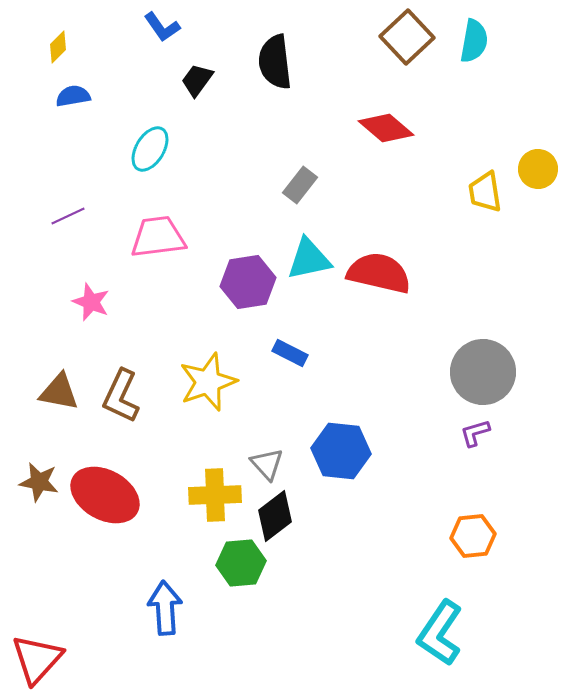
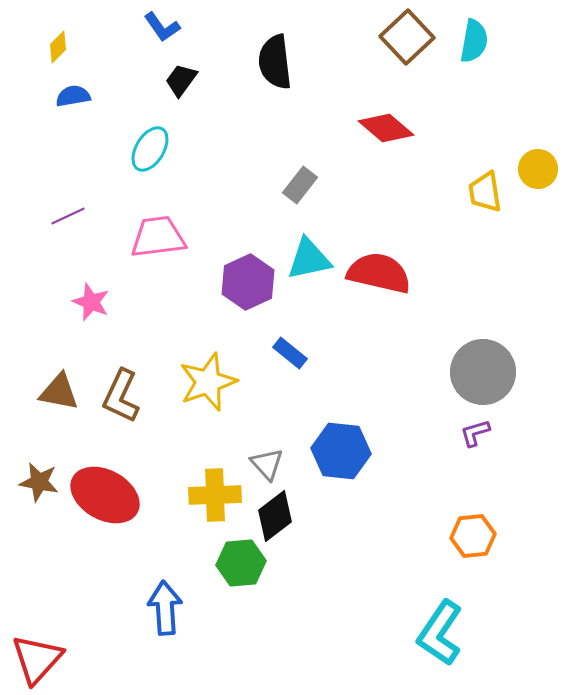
black trapezoid: moved 16 px left
purple hexagon: rotated 16 degrees counterclockwise
blue rectangle: rotated 12 degrees clockwise
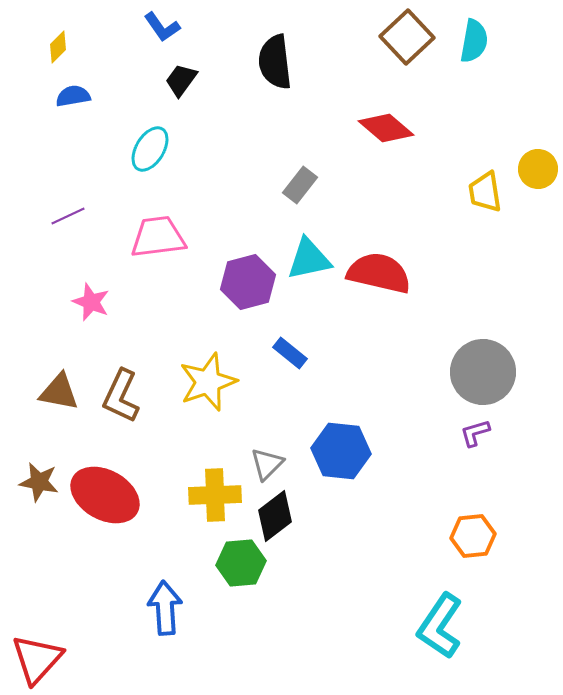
purple hexagon: rotated 10 degrees clockwise
gray triangle: rotated 27 degrees clockwise
cyan L-shape: moved 7 px up
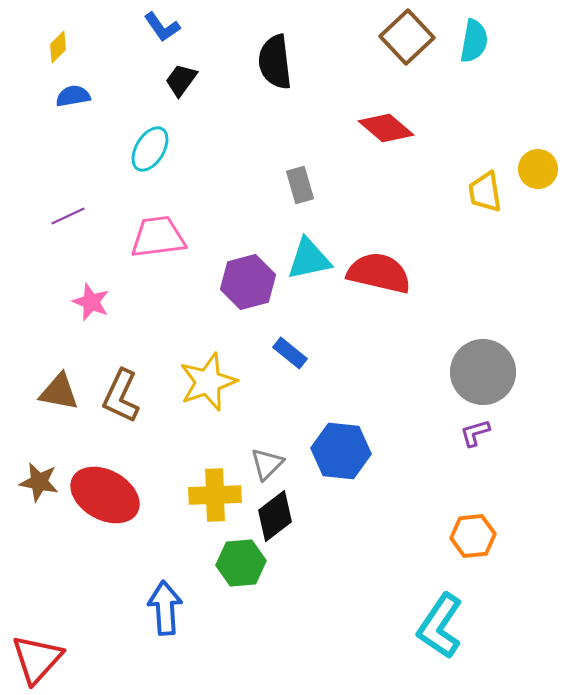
gray rectangle: rotated 54 degrees counterclockwise
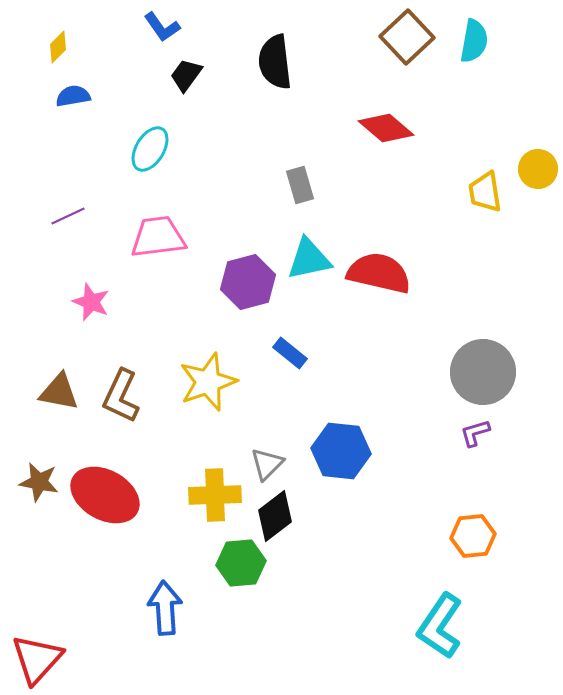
black trapezoid: moved 5 px right, 5 px up
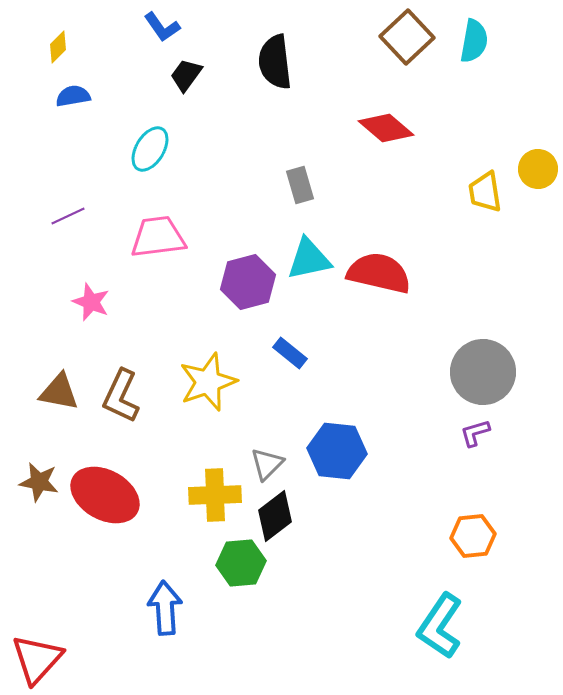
blue hexagon: moved 4 px left
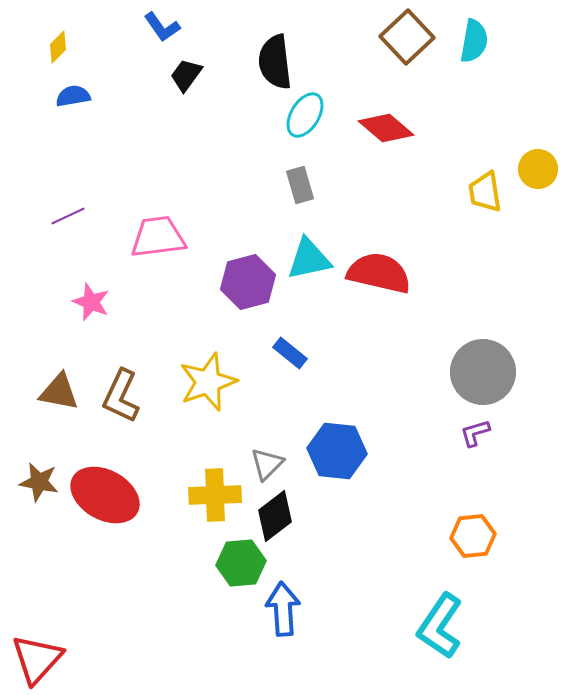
cyan ellipse: moved 155 px right, 34 px up
blue arrow: moved 118 px right, 1 px down
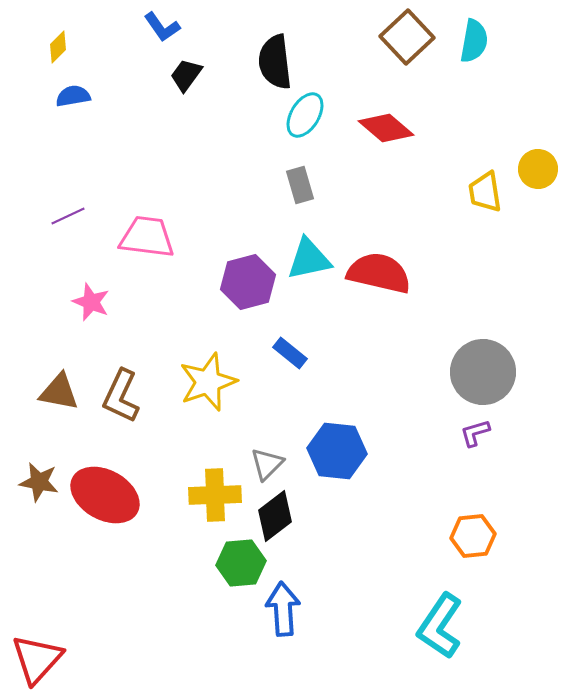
pink trapezoid: moved 11 px left; rotated 14 degrees clockwise
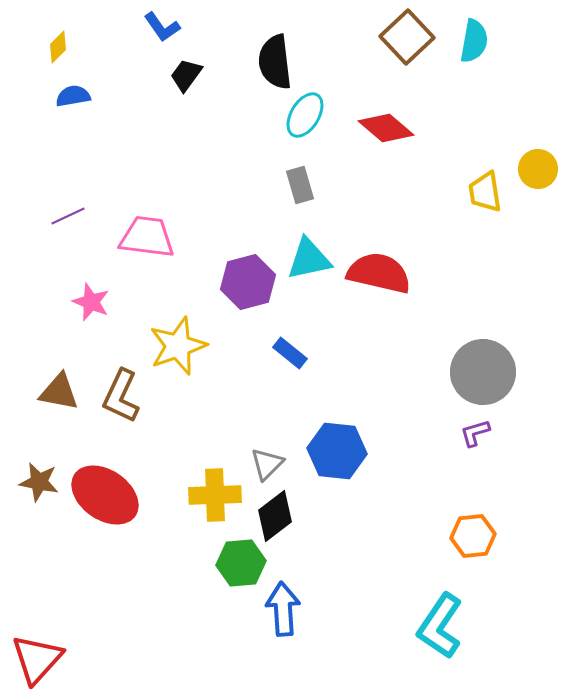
yellow star: moved 30 px left, 36 px up
red ellipse: rotated 6 degrees clockwise
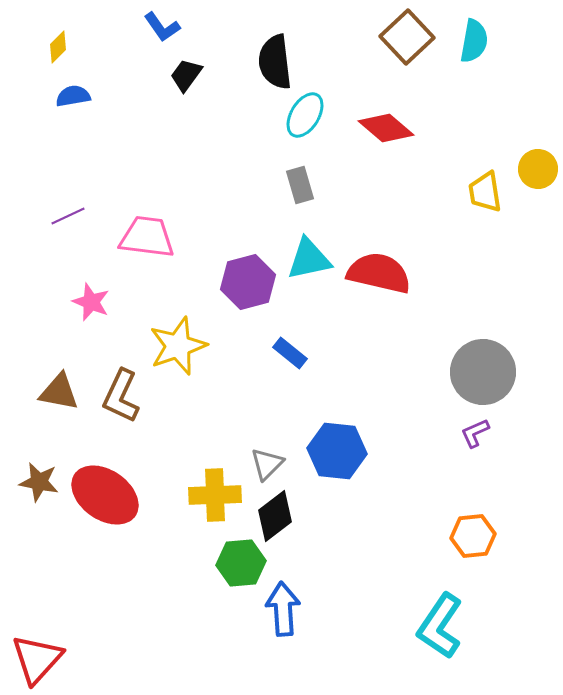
purple L-shape: rotated 8 degrees counterclockwise
